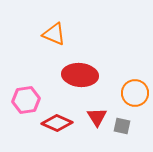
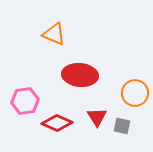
pink hexagon: moved 1 px left, 1 px down
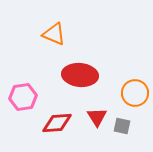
pink hexagon: moved 2 px left, 4 px up
red diamond: rotated 28 degrees counterclockwise
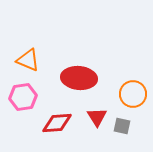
orange triangle: moved 26 px left, 26 px down
red ellipse: moved 1 px left, 3 px down
orange circle: moved 2 px left, 1 px down
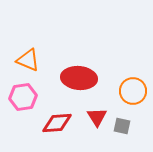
orange circle: moved 3 px up
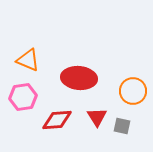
red diamond: moved 3 px up
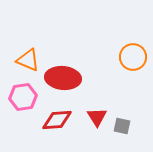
red ellipse: moved 16 px left
orange circle: moved 34 px up
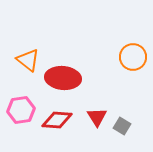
orange triangle: rotated 15 degrees clockwise
pink hexagon: moved 2 px left, 13 px down
red diamond: rotated 8 degrees clockwise
gray square: rotated 18 degrees clockwise
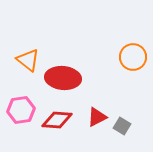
red triangle: rotated 35 degrees clockwise
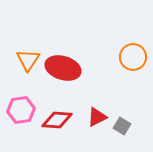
orange triangle: rotated 25 degrees clockwise
red ellipse: moved 10 px up; rotated 12 degrees clockwise
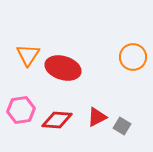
orange triangle: moved 5 px up
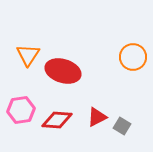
red ellipse: moved 3 px down
